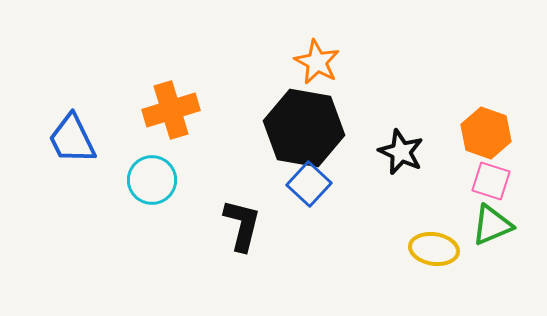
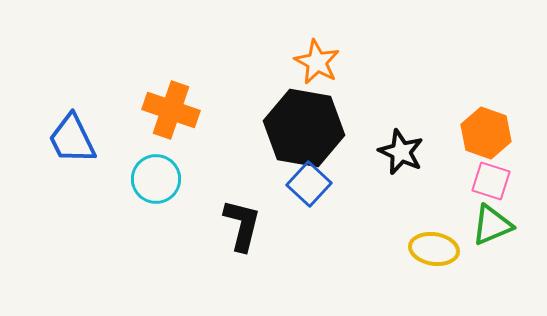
orange cross: rotated 36 degrees clockwise
cyan circle: moved 4 px right, 1 px up
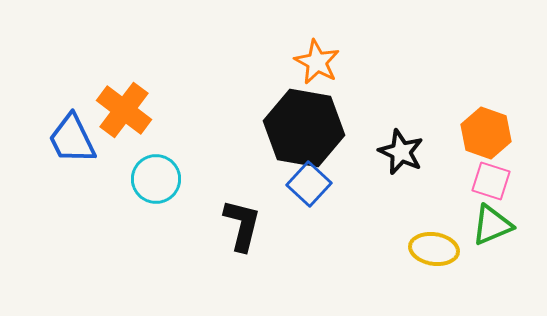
orange cross: moved 47 px left; rotated 18 degrees clockwise
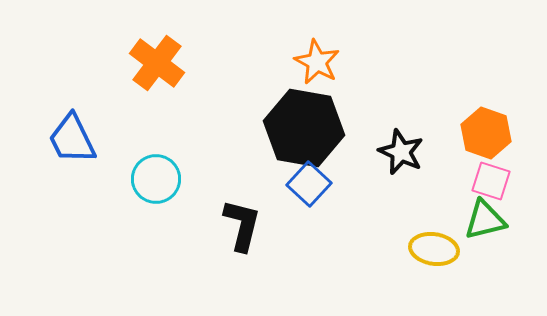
orange cross: moved 33 px right, 47 px up
green triangle: moved 7 px left, 5 px up; rotated 9 degrees clockwise
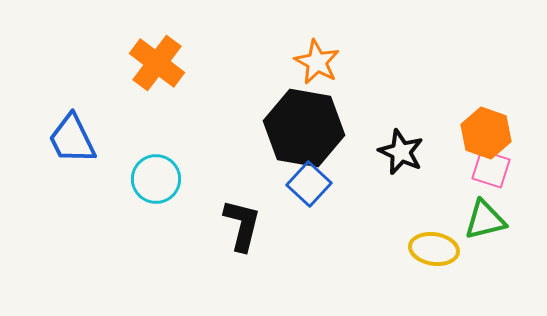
pink square: moved 12 px up
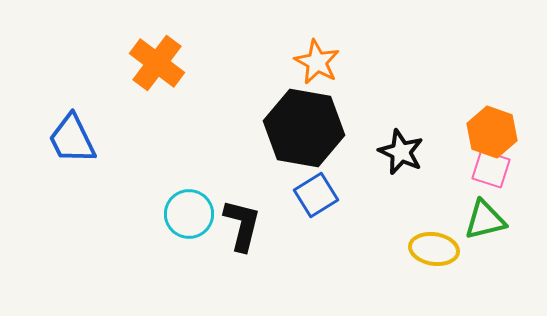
orange hexagon: moved 6 px right, 1 px up
cyan circle: moved 33 px right, 35 px down
blue square: moved 7 px right, 11 px down; rotated 15 degrees clockwise
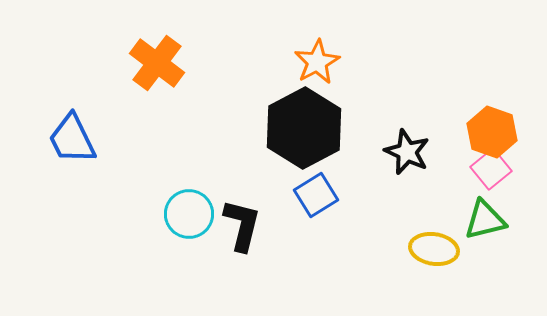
orange star: rotated 15 degrees clockwise
black hexagon: rotated 22 degrees clockwise
black star: moved 6 px right
pink square: rotated 33 degrees clockwise
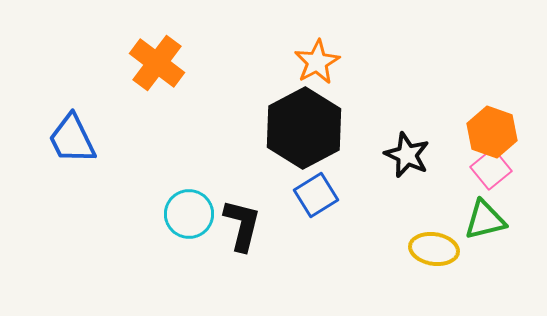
black star: moved 3 px down
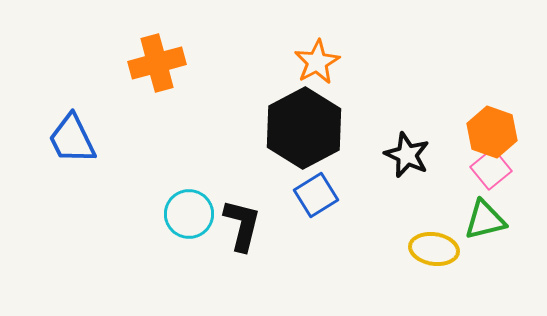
orange cross: rotated 38 degrees clockwise
